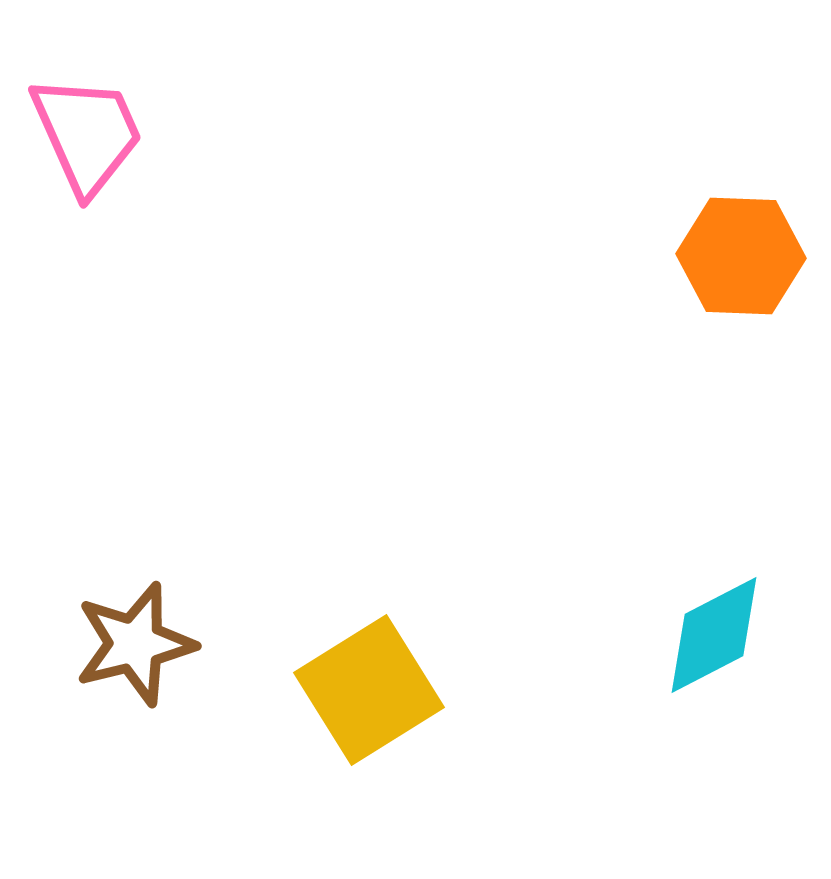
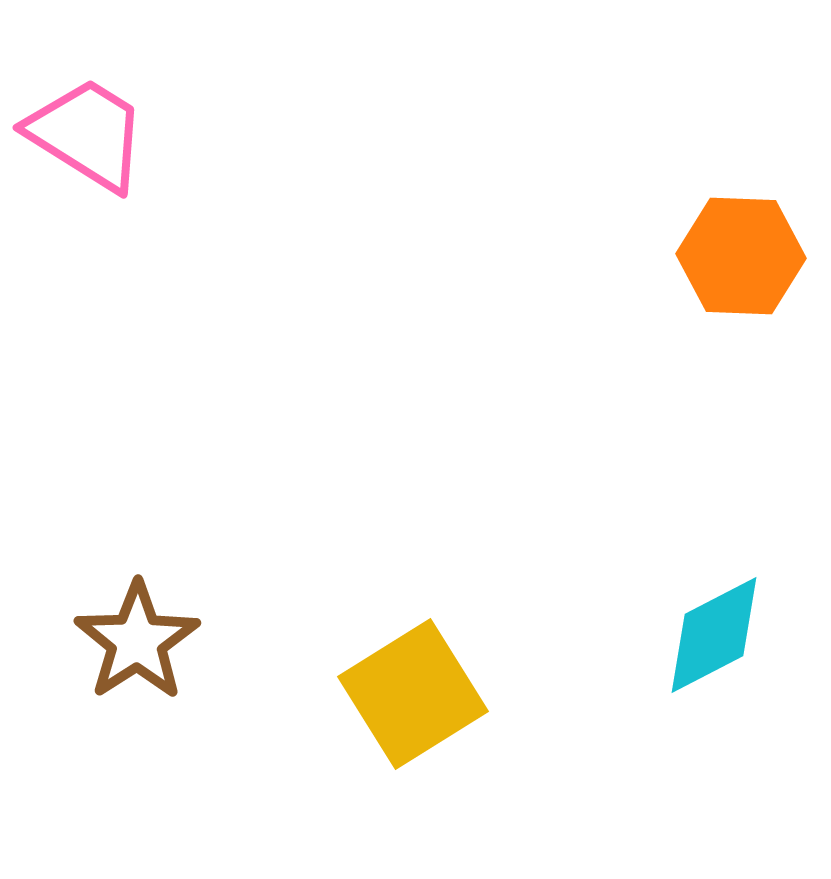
pink trapezoid: rotated 34 degrees counterclockwise
brown star: moved 2 px right, 3 px up; rotated 19 degrees counterclockwise
yellow square: moved 44 px right, 4 px down
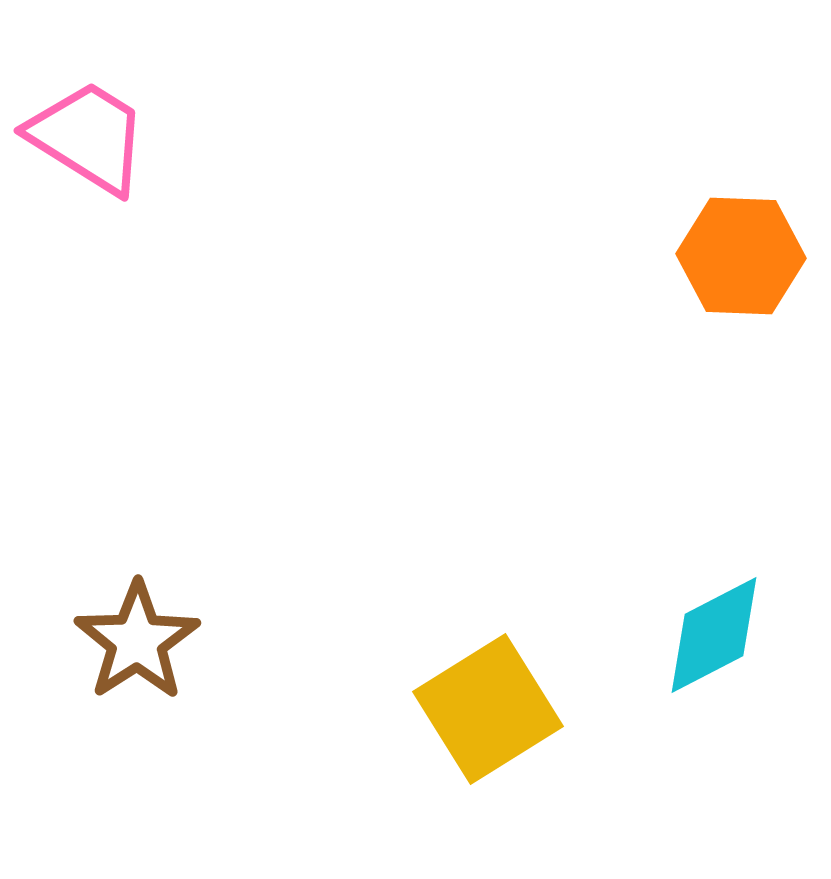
pink trapezoid: moved 1 px right, 3 px down
yellow square: moved 75 px right, 15 px down
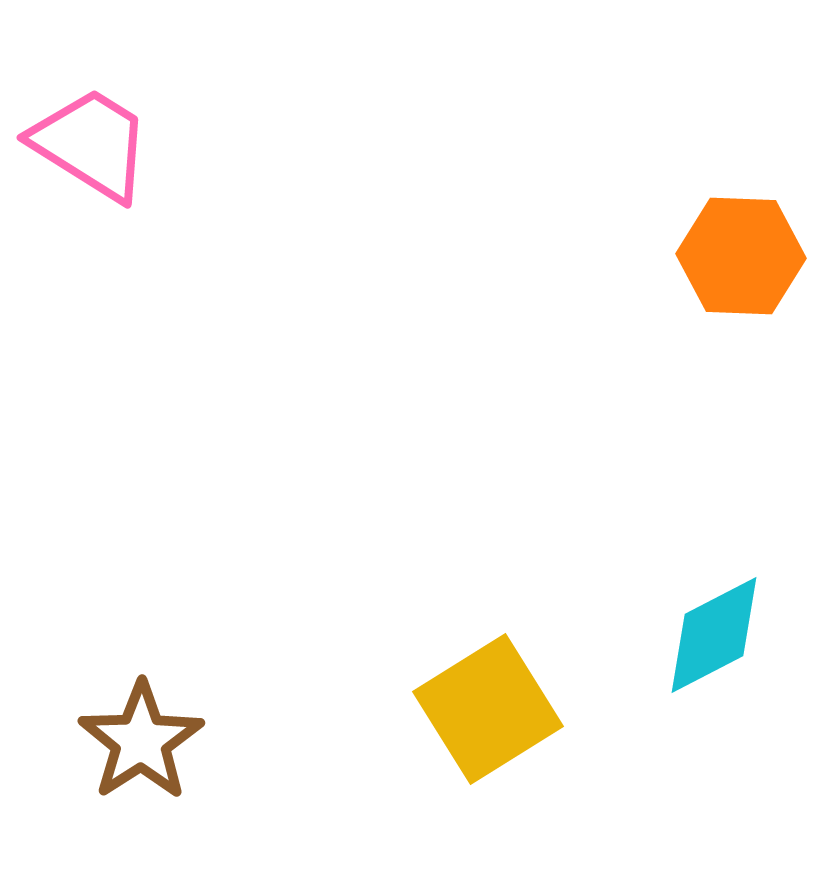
pink trapezoid: moved 3 px right, 7 px down
brown star: moved 4 px right, 100 px down
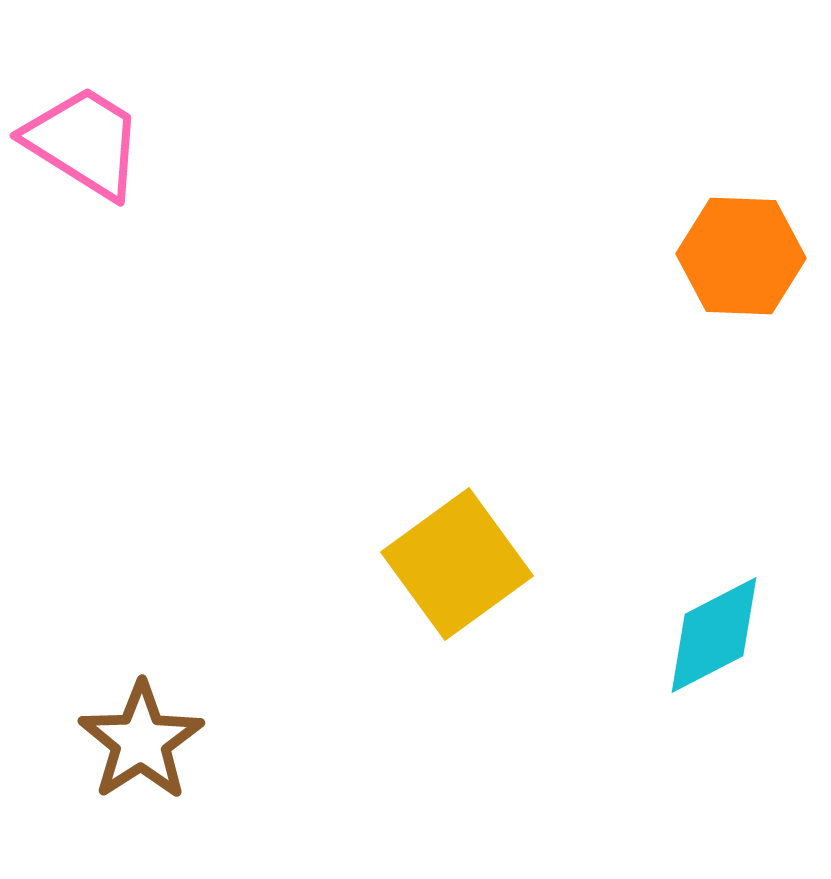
pink trapezoid: moved 7 px left, 2 px up
yellow square: moved 31 px left, 145 px up; rotated 4 degrees counterclockwise
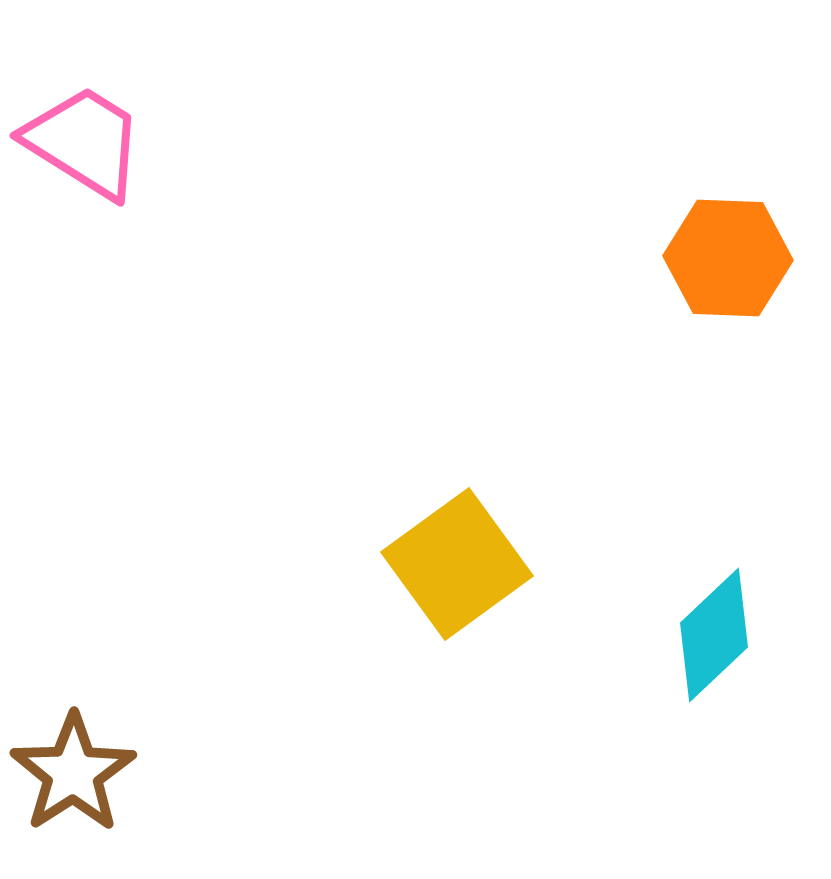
orange hexagon: moved 13 px left, 2 px down
cyan diamond: rotated 16 degrees counterclockwise
brown star: moved 68 px left, 32 px down
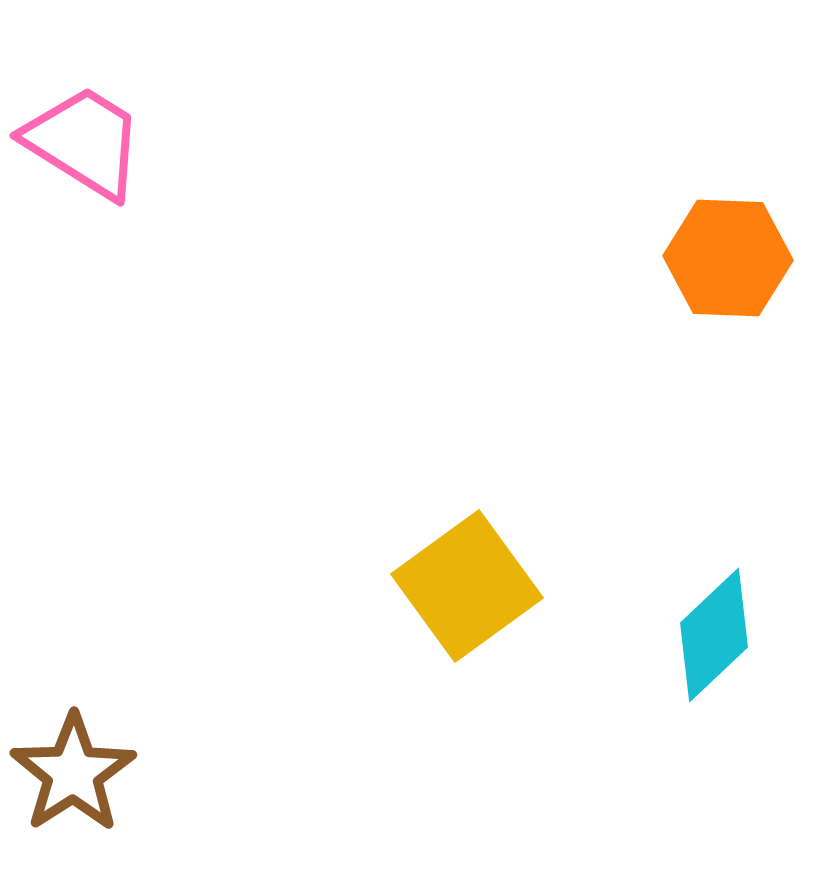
yellow square: moved 10 px right, 22 px down
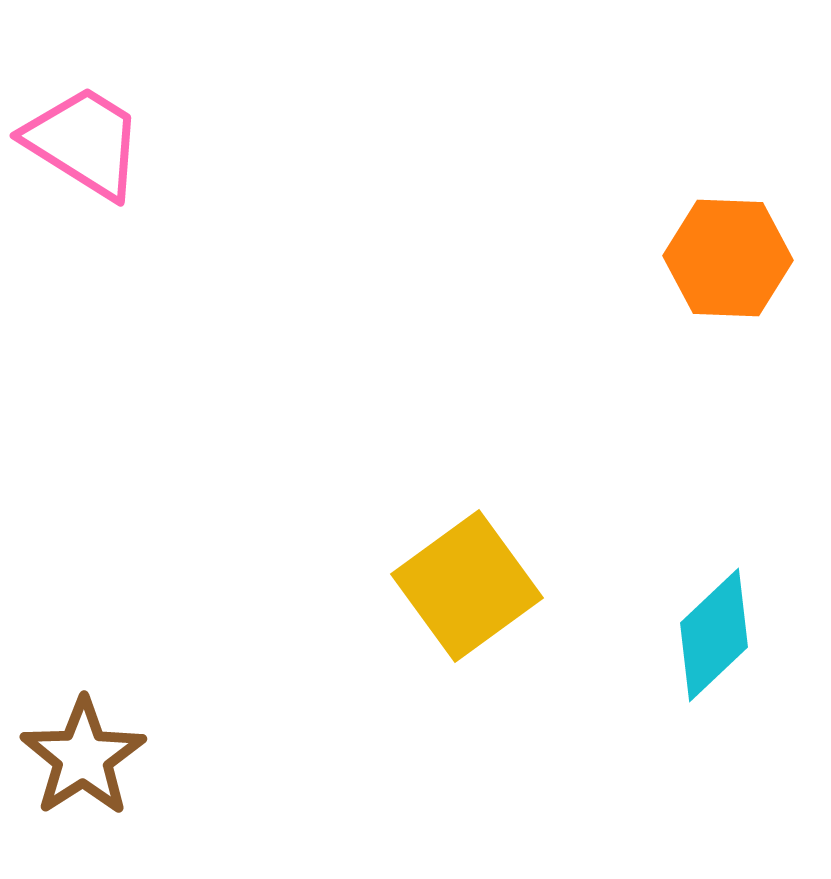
brown star: moved 10 px right, 16 px up
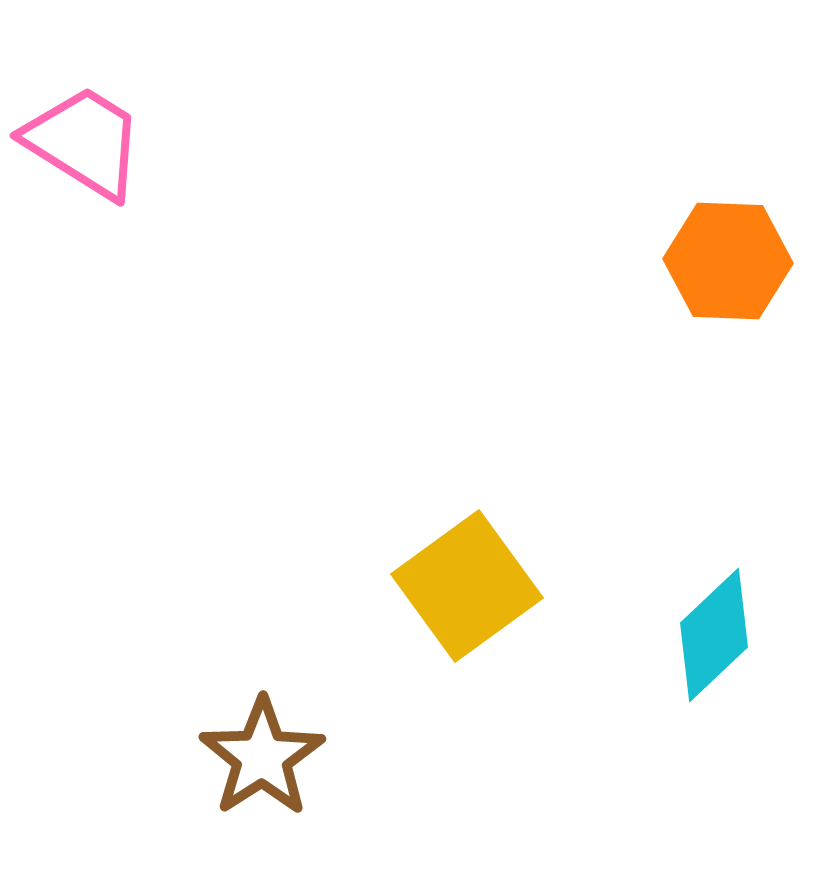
orange hexagon: moved 3 px down
brown star: moved 179 px right
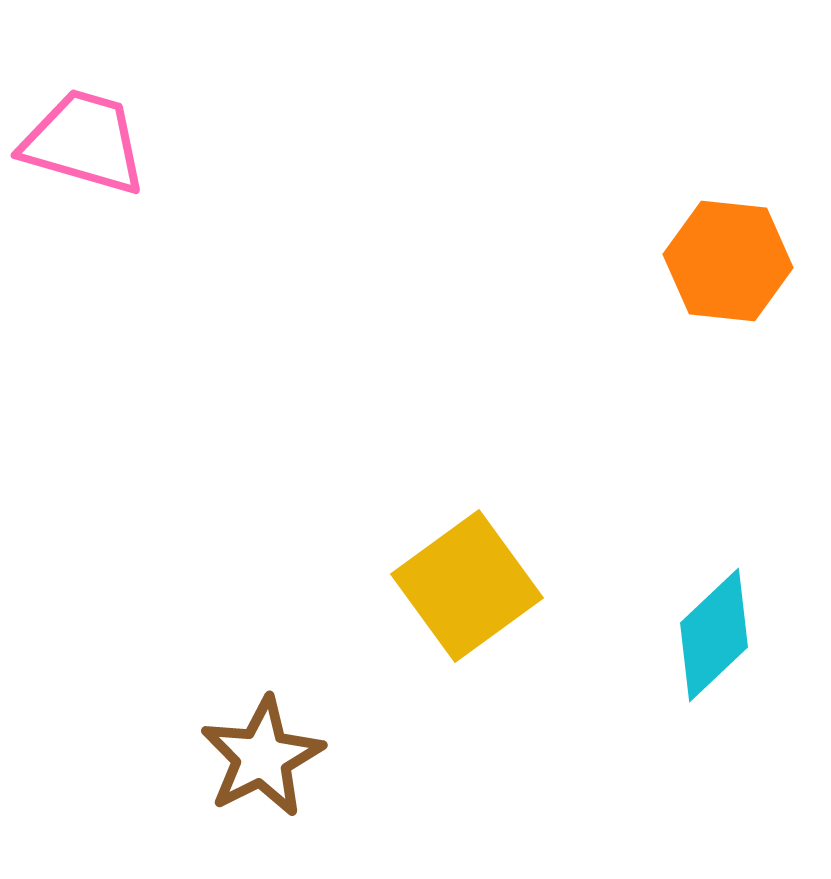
pink trapezoid: rotated 16 degrees counterclockwise
orange hexagon: rotated 4 degrees clockwise
brown star: rotated 6 degrees clockwise
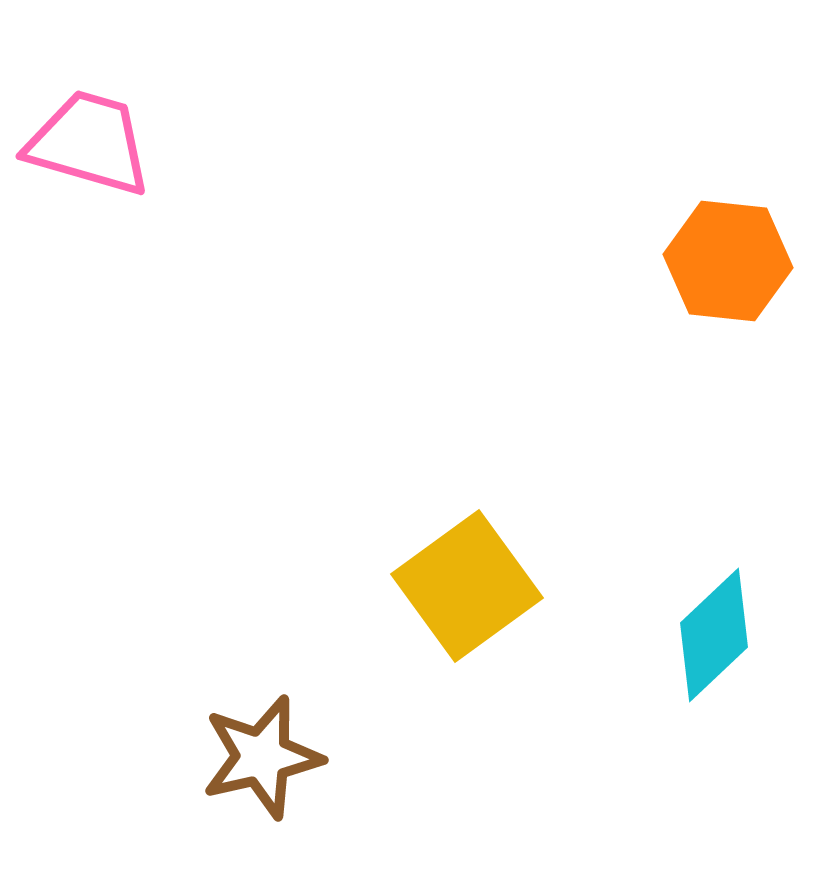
pink trapezoid: moved 5 px right, 1 px down
brown star: rotated 14 degrees clockwise
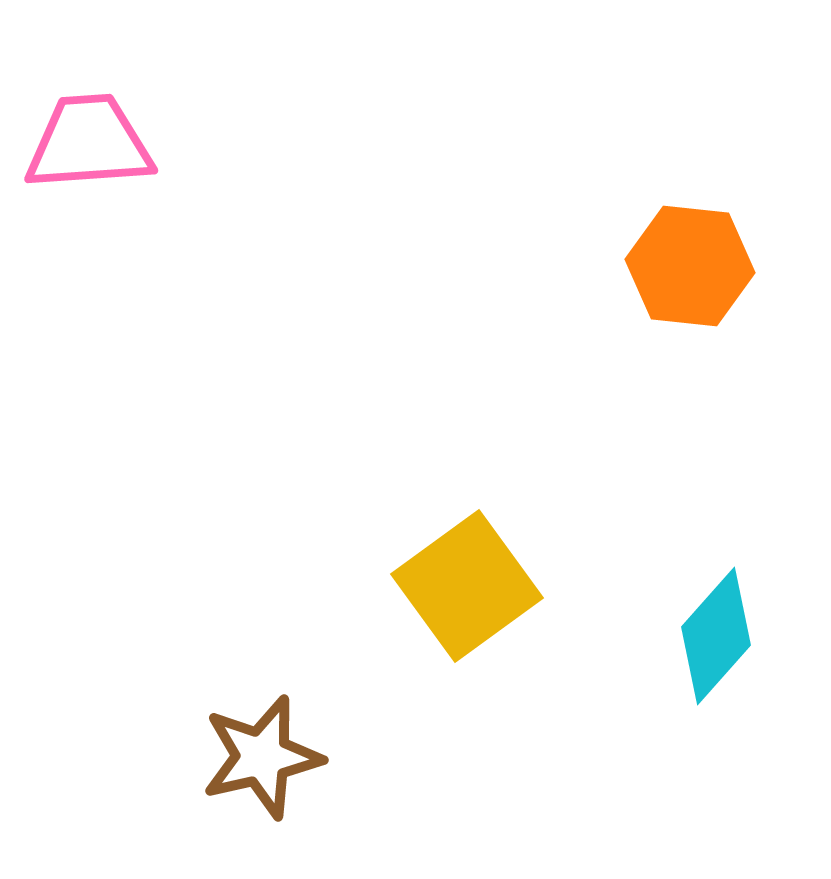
pink trapezoid: rotated 20 degrees counterclockwise
orange hexagon: moved 38 px left, 5 px down
cyan diamond: moved 2 px right, 1 px down; rotated 5 degrees counterclockwise
